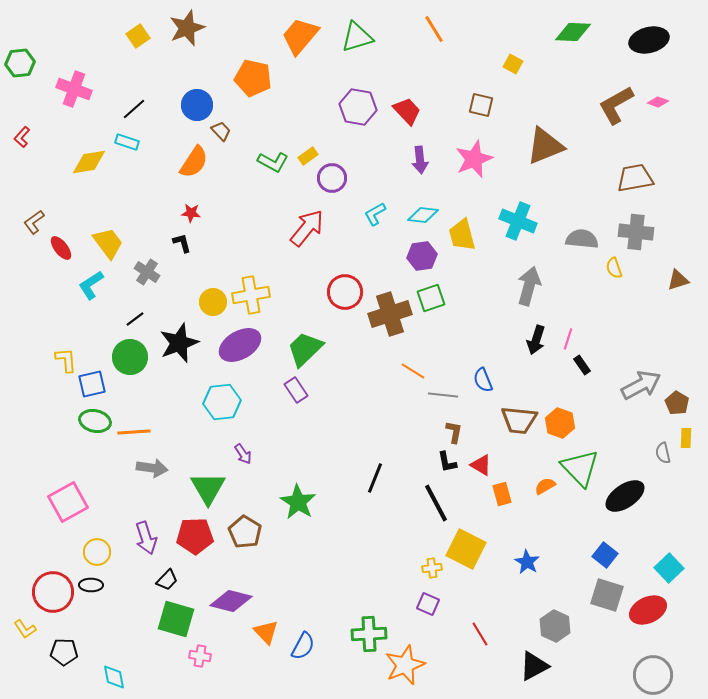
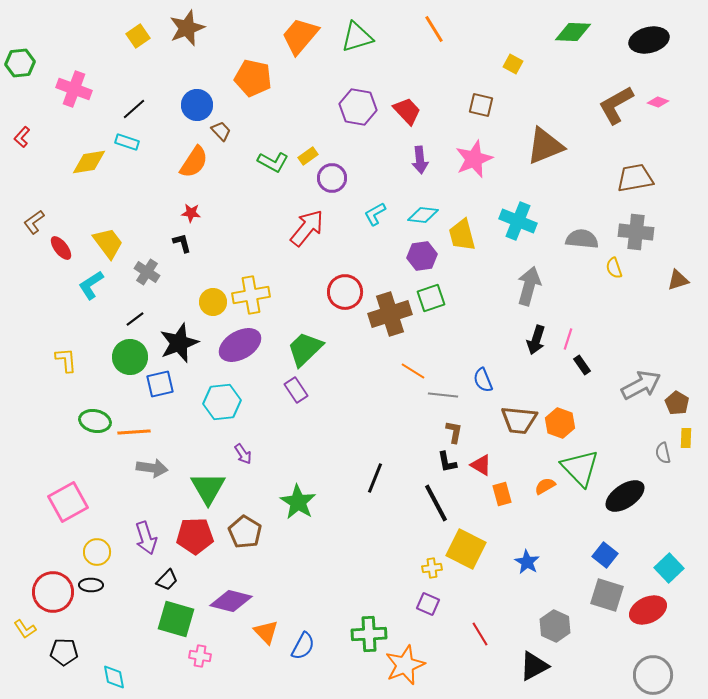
blue square at (92, 384): moved 68 px right
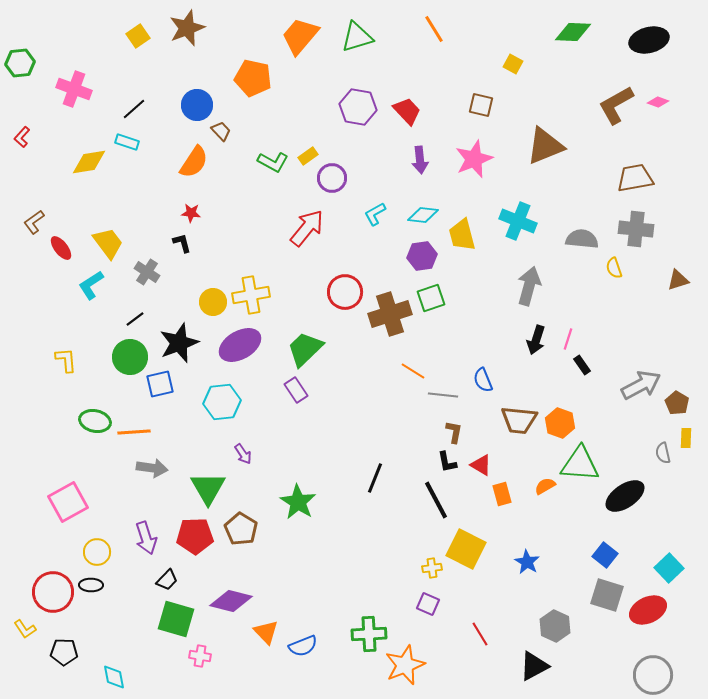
gray cross at (636, 232): moved 3 px up
green triangle at (580, 468): moved 4 px up; rotated 42 degrees counterclockwise
black line at (436, 503): moved 3 px up
brown pentagon at (245, 532): moved 4 px left, 3 px up
blue semicircle at (303, 646): rotated 40 degrees clockwise
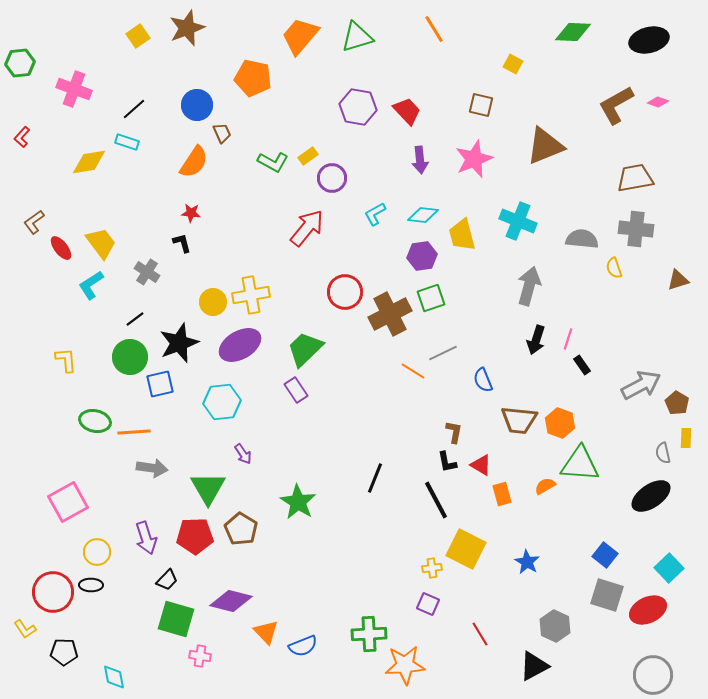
brown trapezoid at (221, 131): moved 1 px right, 2 px down; rotated 20 degrees clockwise
yellow trapezoid at (108, 243): moved 7 px left
brown cross at (390, 314): rotated 9 degrees counterclockwise
gray line at (443, 395): moved 42 px up; rotated 32 degrees counterclockwise
black ellipse at (625, 496): moved 26 px right
orange star at (405, 665): rotated 18 degrees clockwise
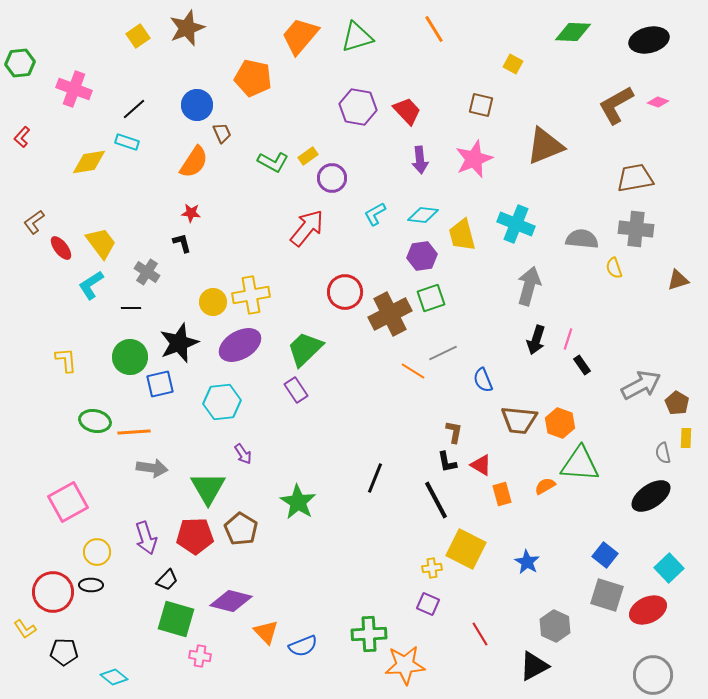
cyan cross at (518, 221): moved 2 px left, 3 px down
black line at (135, 319): moved 4 px left, 11 px up; rotated 36 degrees clockwise
cyan diamond at (114, 677): rotated 40 degrees counterclockwise
